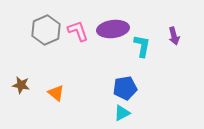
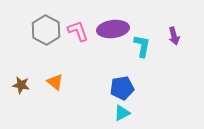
gray hexagon: rotated 8 degrees counterclockwise
blue pentagon: moved 3 px left
orange triangle: moved 1 px left, 11 px up
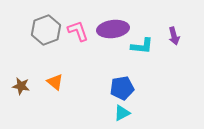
gray hexagon: rotated 12 degrees clockwise
cyan L-shape: rotated 85 degrees clockwise
brown star: moved 1 px down
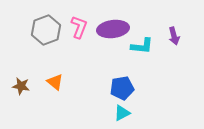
pink L-shape: moved 1 px right, 4 px up; rotated 40 degrees clockwise
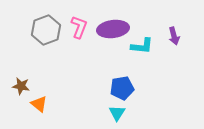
orange triangle: moved 16 px left, 22 px down
cyan triangle: moved 5 px left; rotated 30 degrees counterclockwise
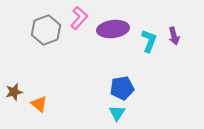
pink L-shape: moved 9 px up; rotated 20 degrees clockwise
cyan L-shape: moved 7 px right, 5 px up; rotated 75 degrees counterclockwise
brown star: moved 7 px left, 6 px down; rotated 24 degrees counterclockwise
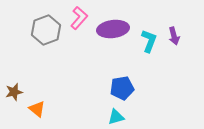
orange triangle: moved 2 px left, 5 px down
cyan triangle: moved 1 px left, 4 px down; rotated 42 degrees clockwise
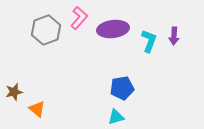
purple arrow: rotated 18 degrees clockwise
